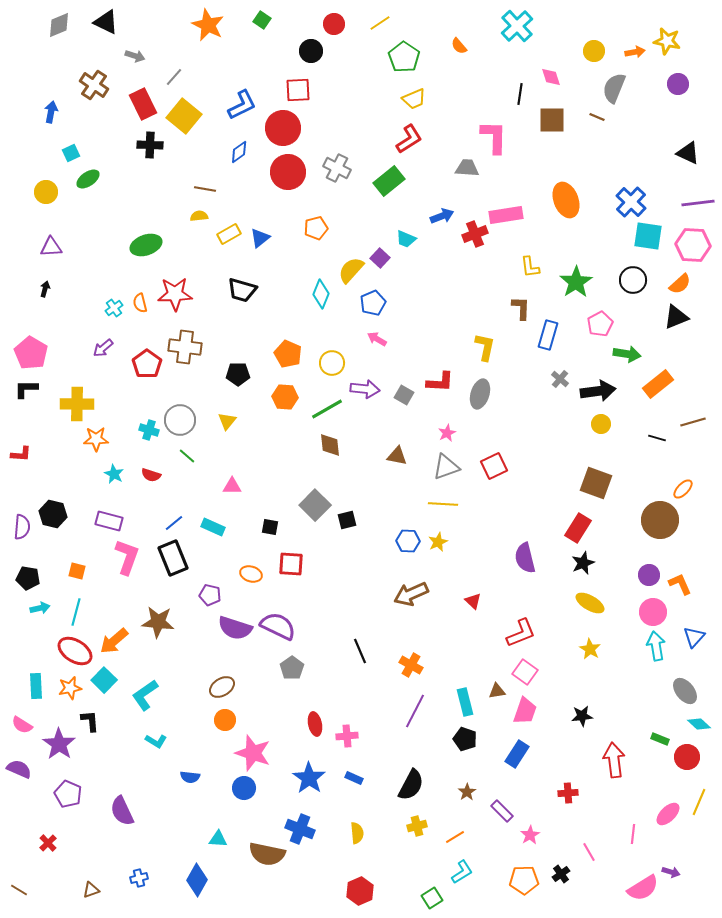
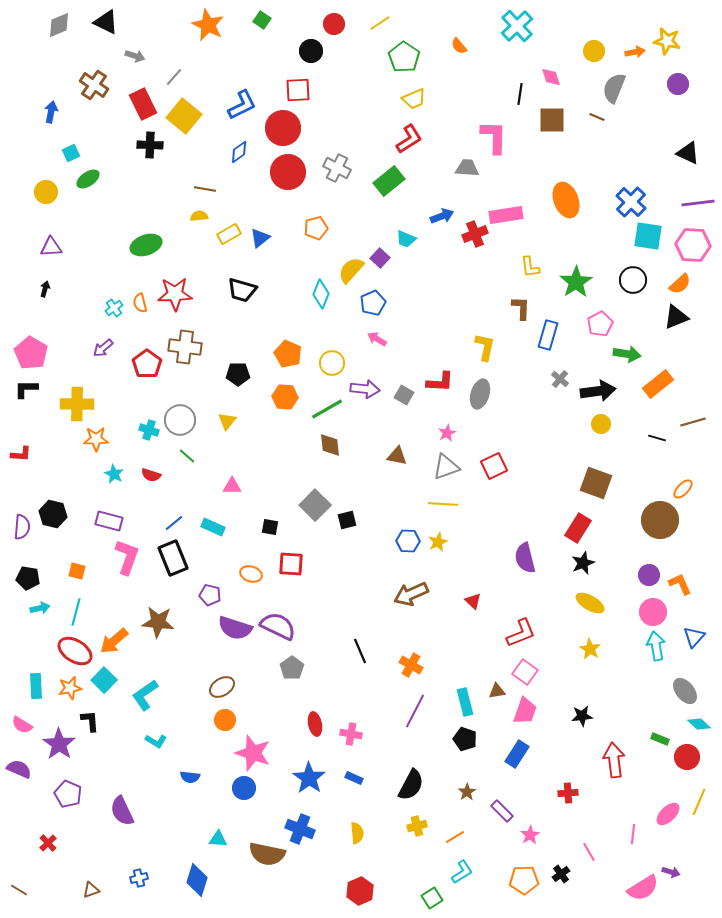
pink cross at (347, 736): moved 4 px right, 2 px up; rotated 15 degrees clockwise
blue diamond at (197, 880): rotated 12 degrees counterclockwise
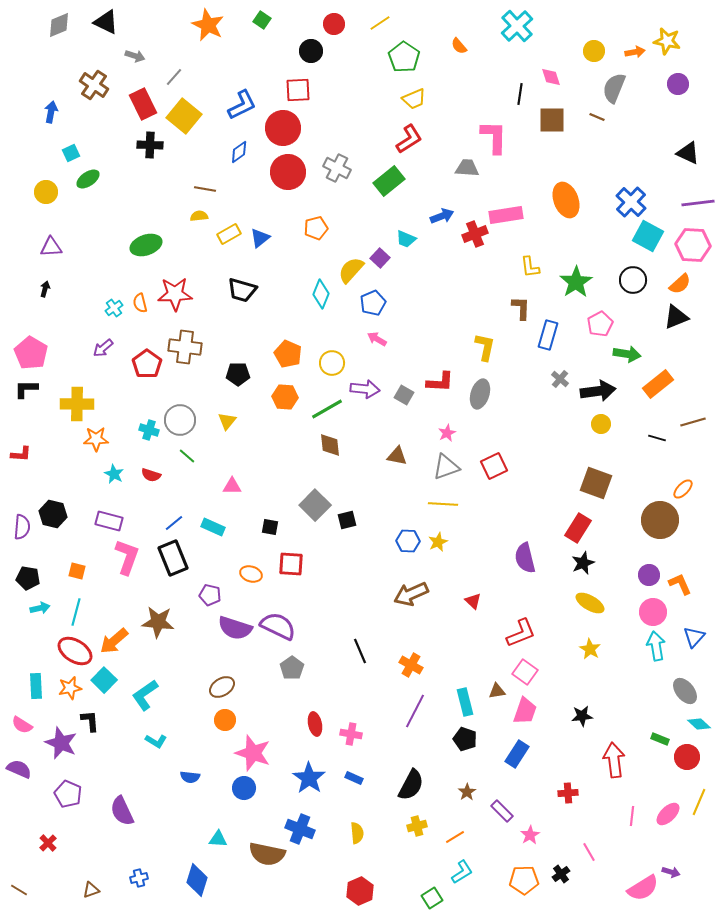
cyan square at (648, 236): rotated 20 degrees clockwise
purple star at (59, 744): moved 2 px right, 1 px up; rotated 12 degrees counterclockwise
pink line at (633, 834): moved 1 px left, 18 px up
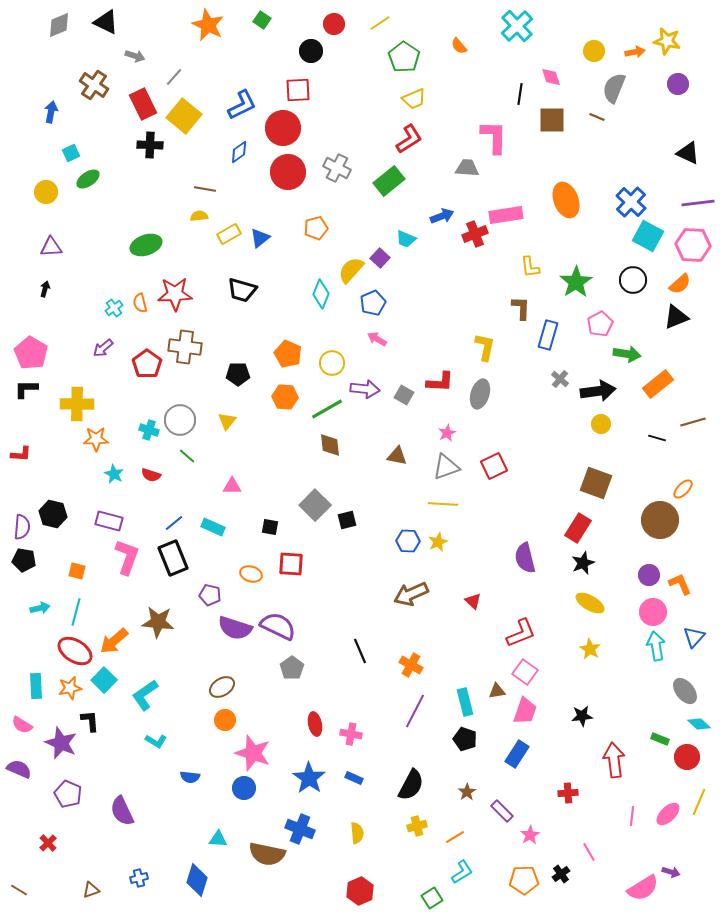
black pentagon at (28, 578): moved 4 px left, 18 px up
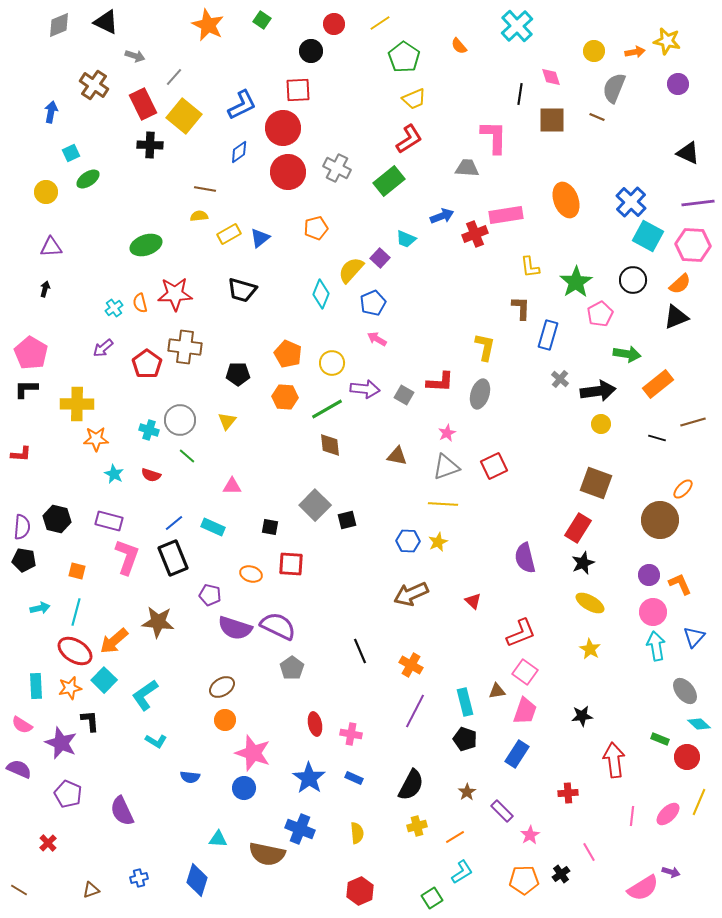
pink pentagon at (600, 324): moved 10 px up
black hexagon at (53, 514): moved 4 px right, 5 px down
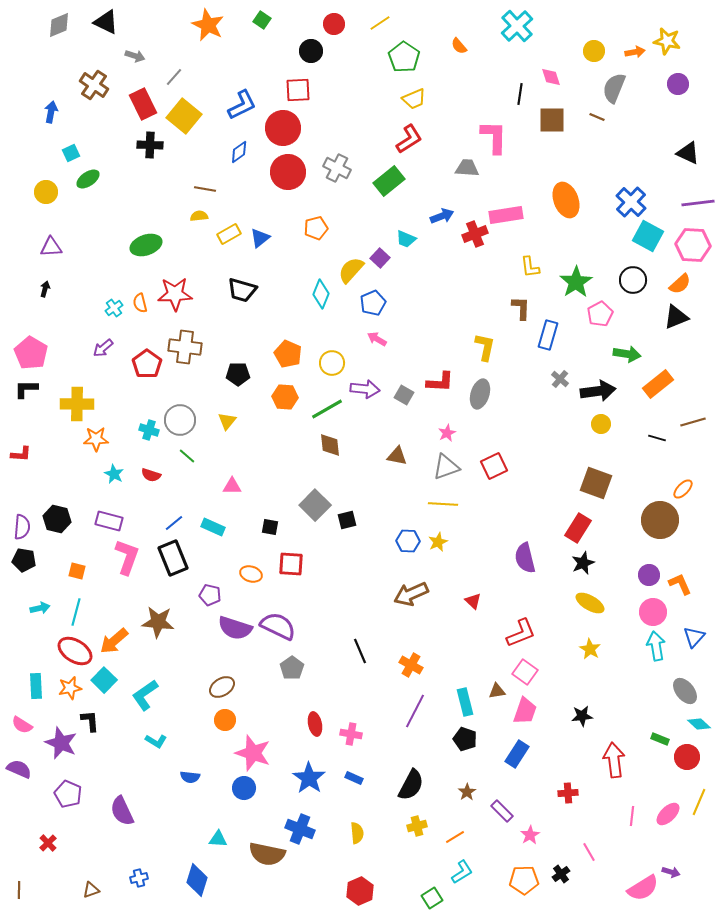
brown line at (19, 890): rotated 60 degrees clockwise
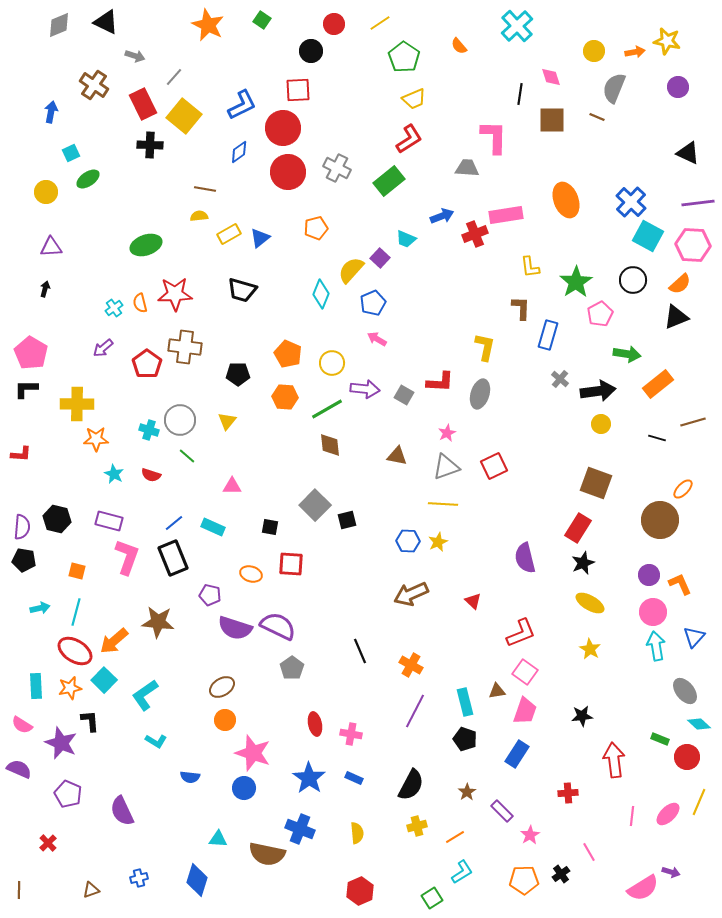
purple circle at (678, 84): moved 3 px down
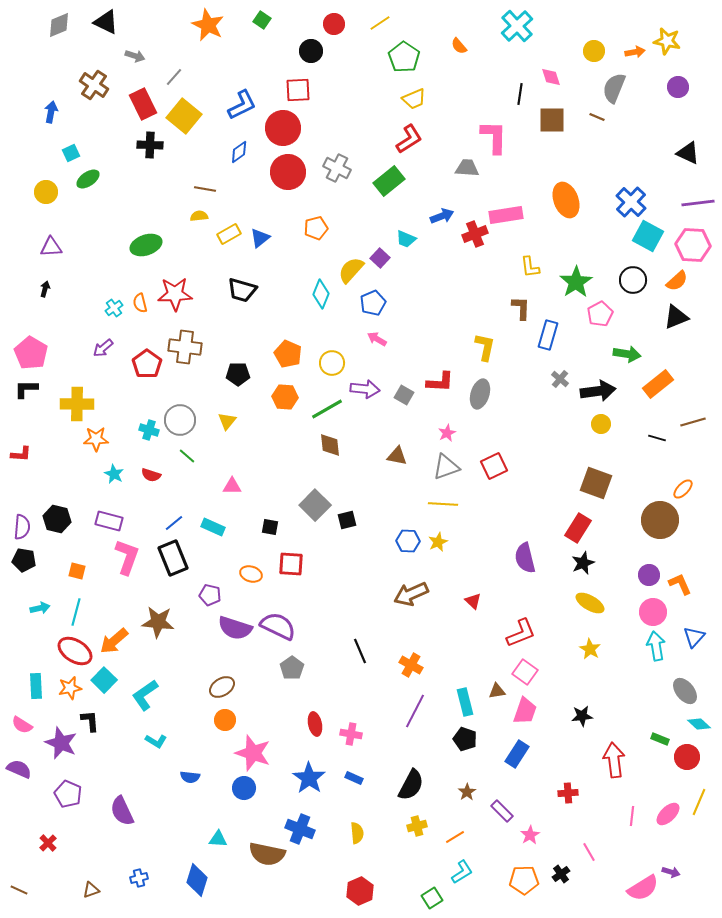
orange semicircle at (680, 284): moved 3 px left, 3 px up
brown line at (19, 890): rotated 66 degrees counterclockwise
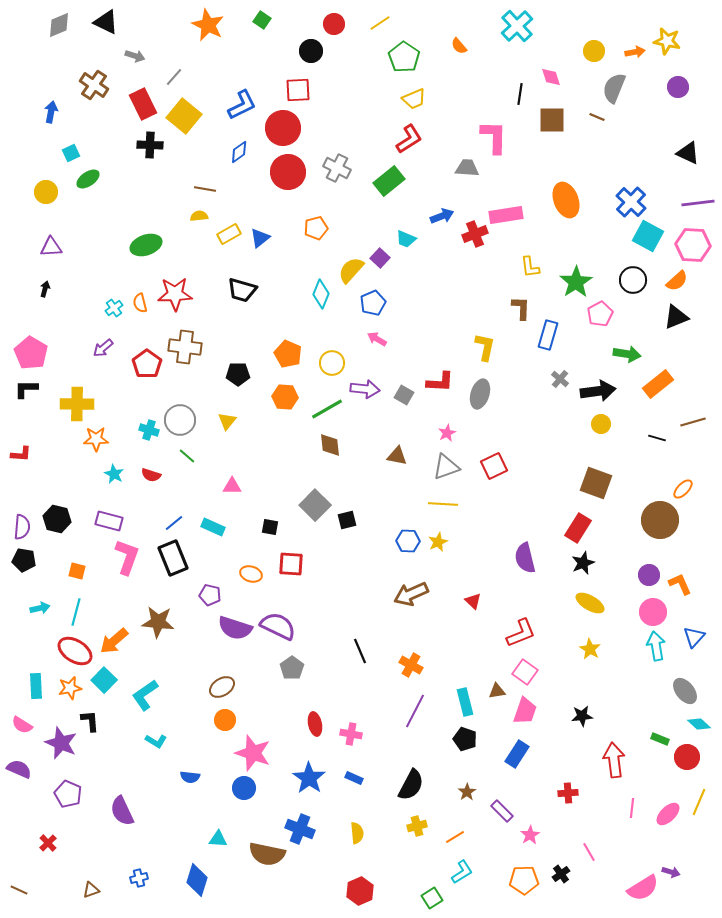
pink line at (632, 816): moved 8 px up
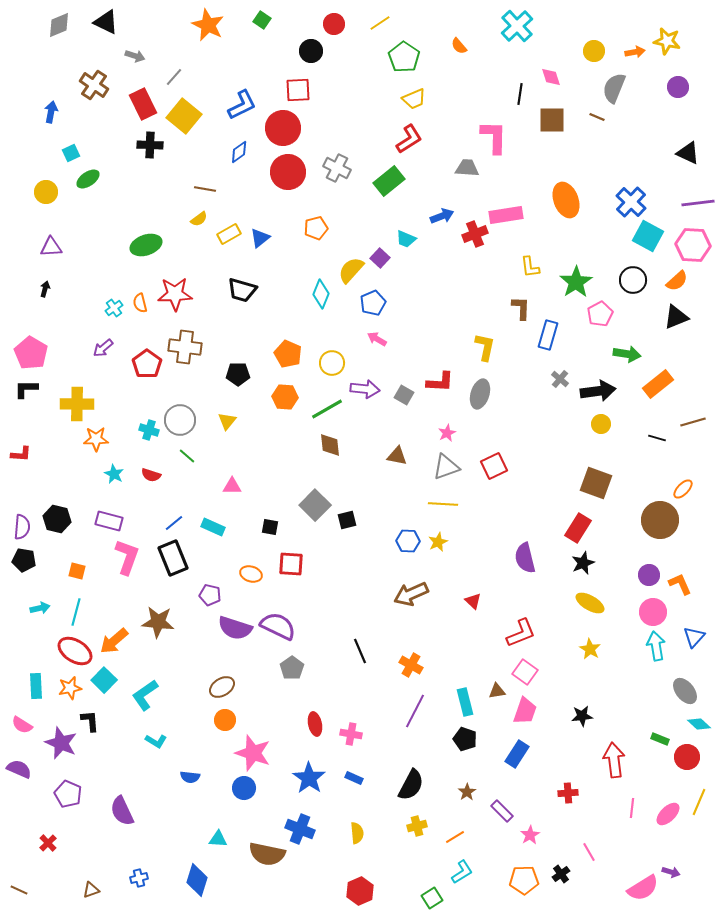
yellow semicircle at (199, 216): moved 3 px down; rotated 150 degrees clockwise
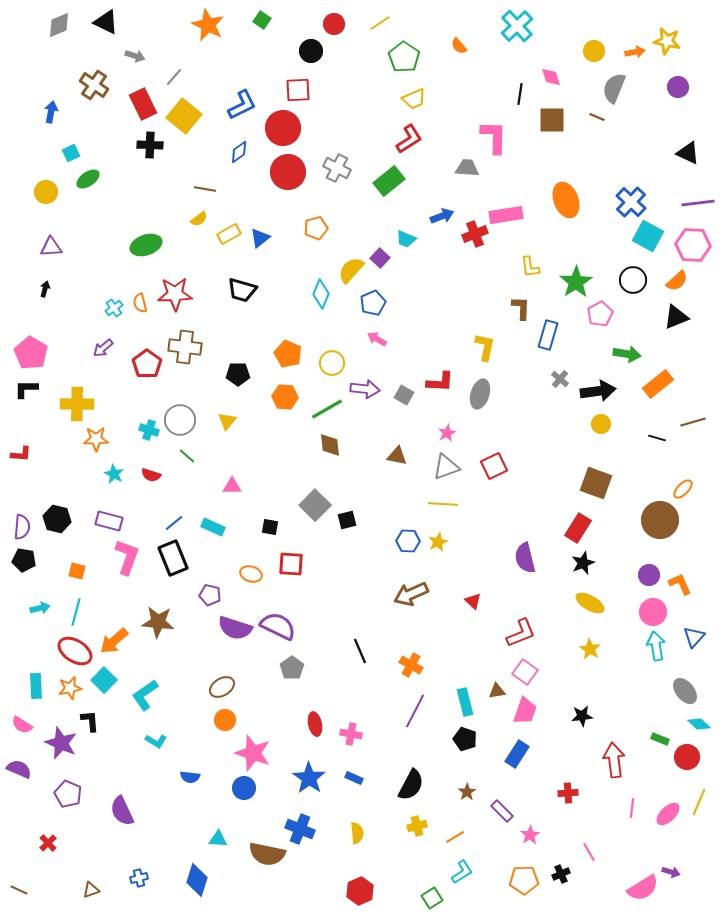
black cross at (561, 874): rotated 12 degrees clockwise
